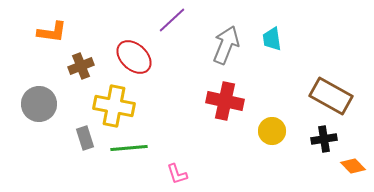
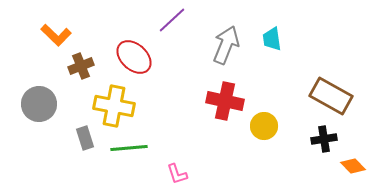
orange L-shape: moved 4 px right, 3 px down; rotated 36 degrees clockwise
yellow circle: moved 8 px left, 5 px up
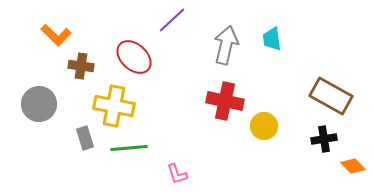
gray arrow: rotated 9 degrees counterclockwise
brown cross: rotated 30 degrees clockwise
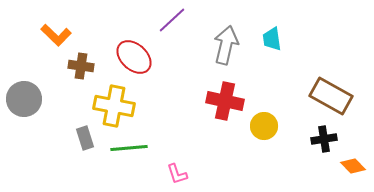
gray circle: moved 15 px left, 5 px up
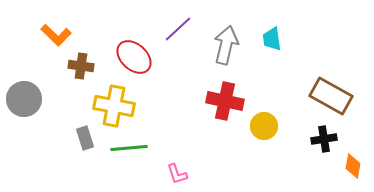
purple line: moved 6 px right, 9 px down
orange diamond: rotated 55 degrees clockwise
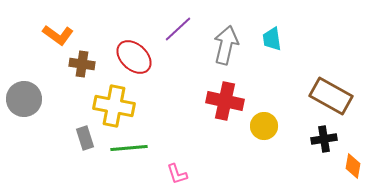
orange L-shape: moved 2 px right; rotated 8 degrees counterclockwise
brown cross: moved 1 px right, 2 px up
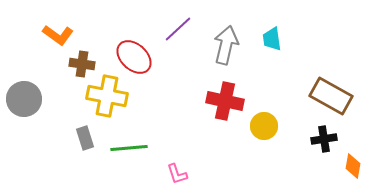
yellow cross: moved 7 px left, 10 px up
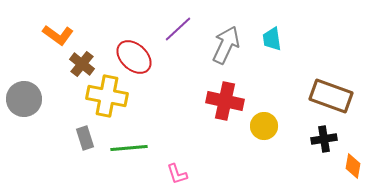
gray arrow: rotated 12 degrees clockwise
brown cross: rotated 30 degrees clockwise
brown rectangle: rotated 9 degrees counterclockwise
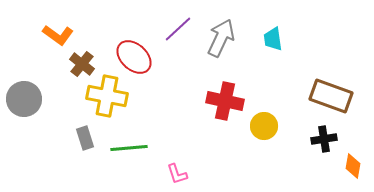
cyan trapezoid: moved 1 px right
gray arrow: moved 5 px left, 7 px up
